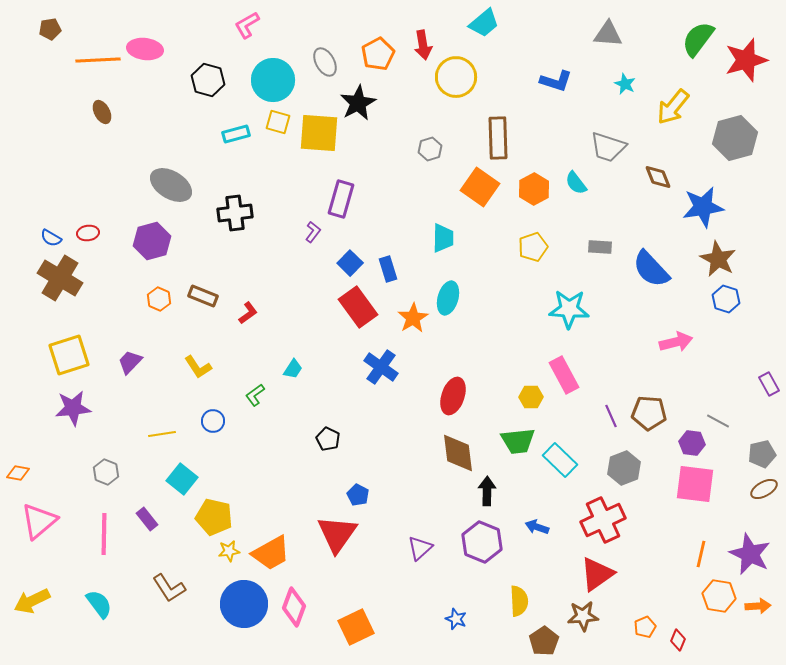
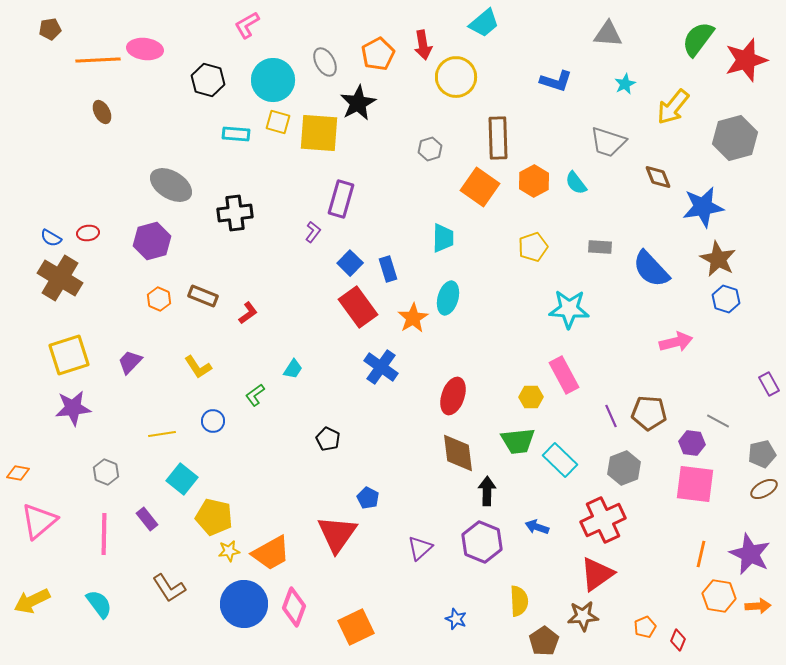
cyan star at (625, 84): rotated 20 degrees clockwise
cyan rectangle at (236, 134): rotated 20 degrees clockwise
gray trapezoid at (608, 147): moved 5 px up
orange hexagon at (534, 189): moved 8 px up
blue pentagon at (358, 495): moved 10 px right, 3 px down
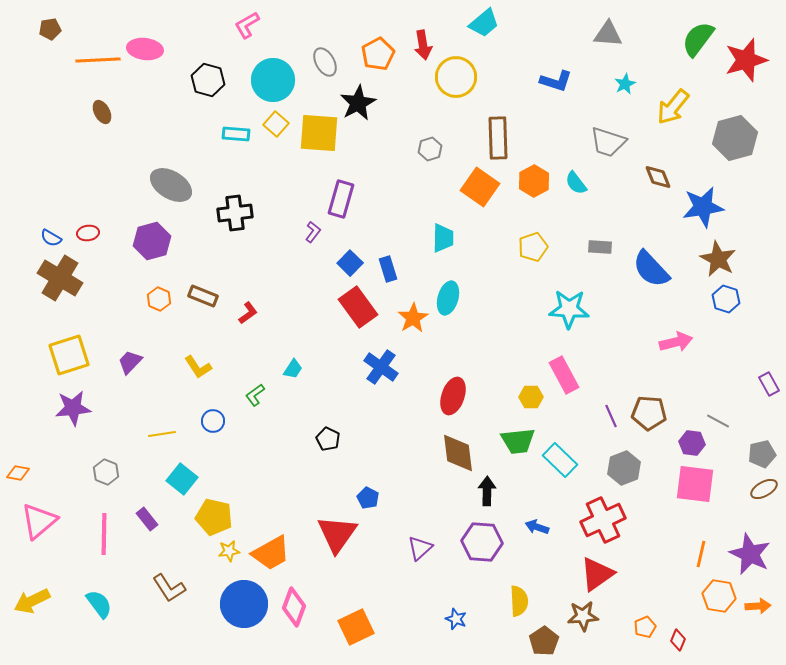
yellow square at (278, 122): moved 2 px left, 2 px down; rotated 25 degrees clockwise
purple hexagon at (482, 542): rotated 18 degrees counterclockwise
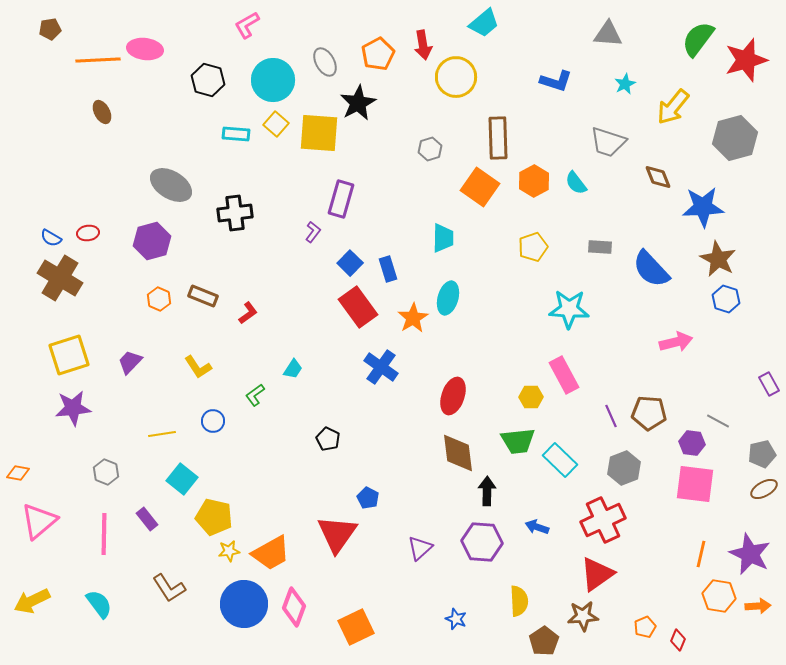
blue star at (703, 207): rotated 6 degrees clockwise
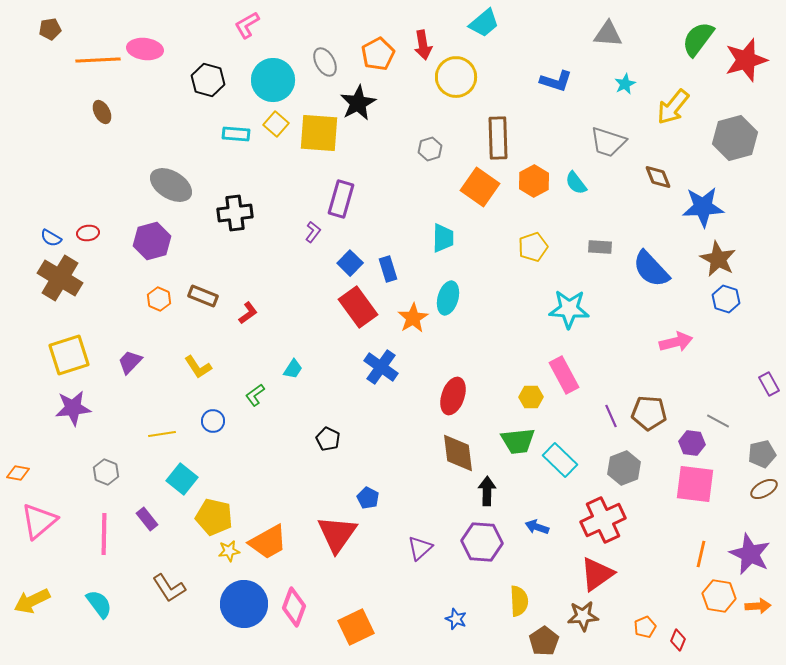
orange trapezoid at (271, 553): moved 3 px left, 11 px up
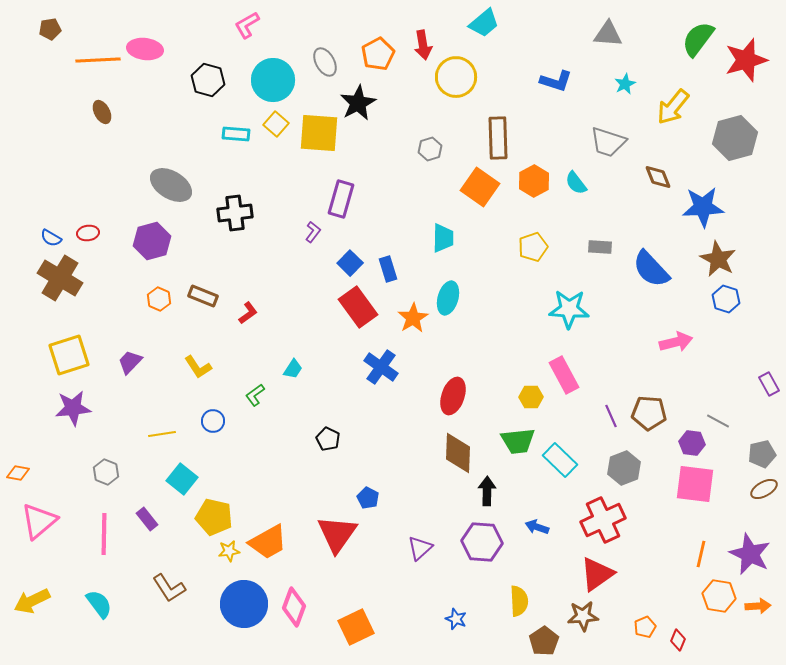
brown diamond at (458, 453): rotated 9 degrees clockwise
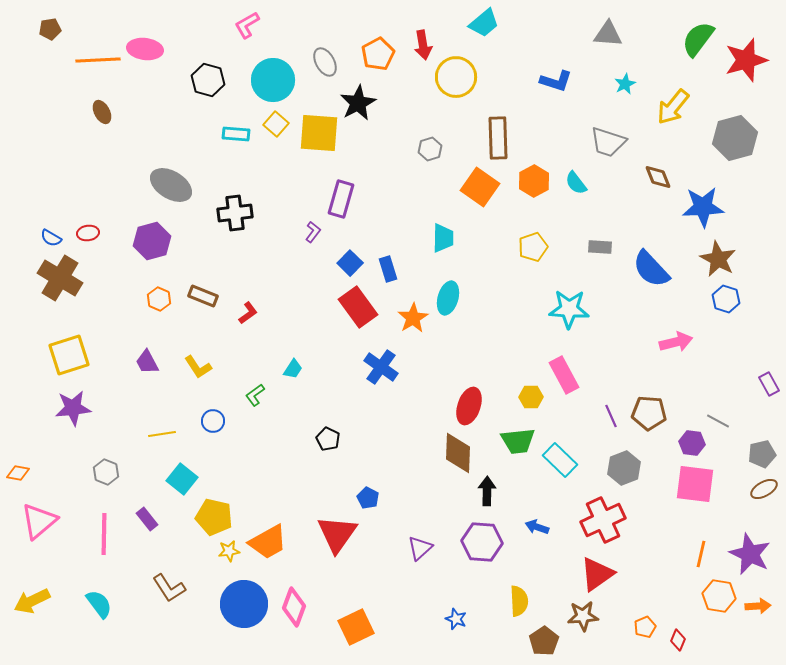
purple trapezoid at (130, 362): moved 17 px right; rotated 72 degrees counterclockwise
red ellipse at (453, 396): moved 16 px right, 10 px down
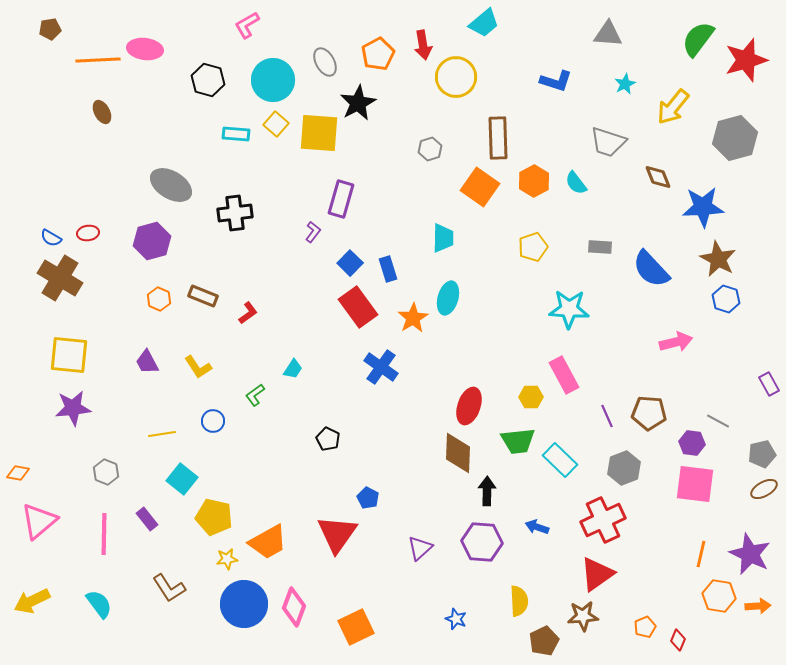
yellow square at (69, 355): rotated 24 degrees clockwise
purple line at (611, 416): moved 4 px left
yellow star at (229, 551): moved 2 px left, 8 px down
brown pentagon at (544, 641): rotated 8 degrees clockwise
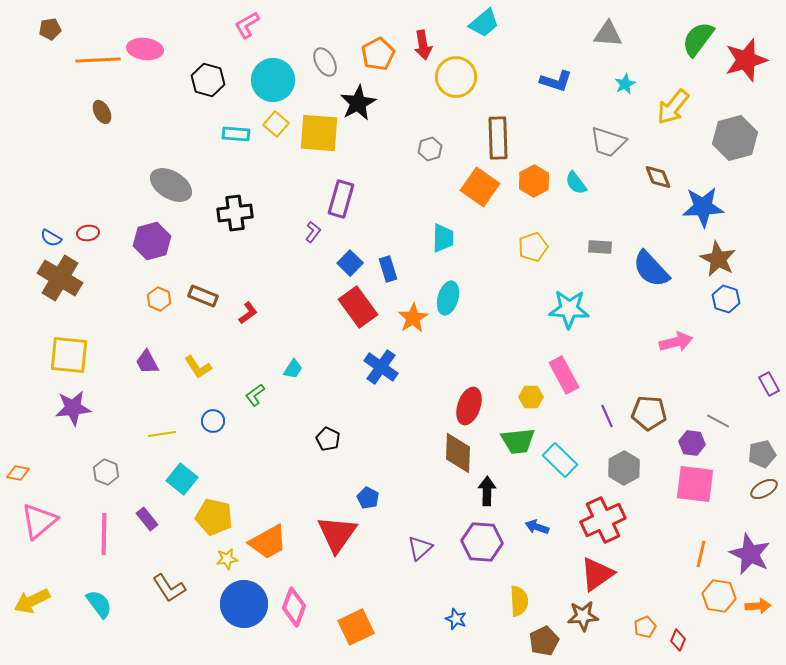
gray hexagon at (624, 468): rotated 8 degrees counterclockwise
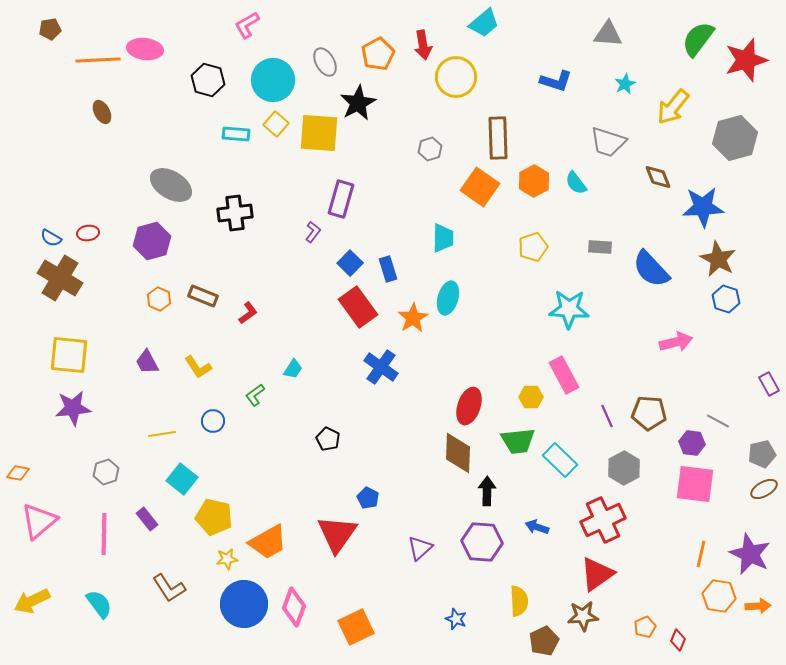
gray hexagon at (106, 472): rotated 20 degrees clockwise
